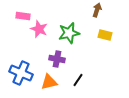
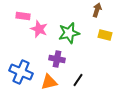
blue cross: moved 1 px up
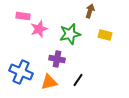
brown arrow: moved 7 px left, 1 px down
pink star: rotated 30 degrees clockwise
green star: moved 1 px right, 1 px down
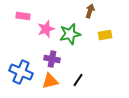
pink star: moved 7 px right
yellow rectangle: rotated 24 degrees counterclockwise
purple cross: moved 5 px left
orange triangle: moved 1 px right, 1 px up
